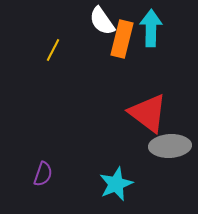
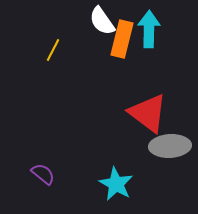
cyan arrow: moved 2 px left, 1 px down
purple semicircle: rotated 70 degrees counterclockwise
cyan star: rotated 20 degrees counterclockwise
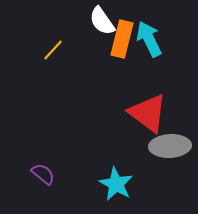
cyan arrow: moved 10 px down; rotated 27 degrees counterclockwise
yellow line: rotated 15 degrees clockwise
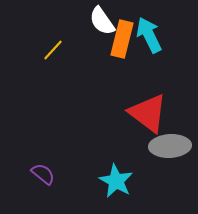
cyan arrow: moved 4 px up
cyan star: moved 3 px up
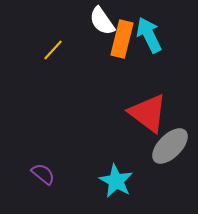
gray ellipse: rotated 42 degrees counterclockwise
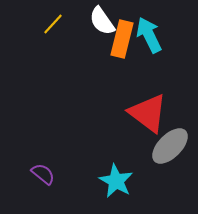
yellow line: moved 26 px up
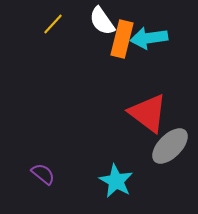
cyan arrow: moved 3 px down; rotated 72 degrees counterclockwise
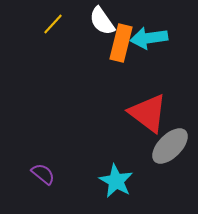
orange rectangle: moved 1 px left, 4 px down
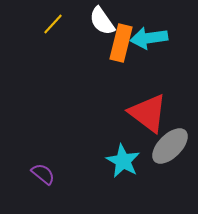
cyan star: moved 7 px right, 20 px up
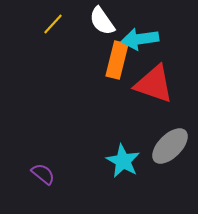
cyan arrow: moved 9 px left, 1 px down
orange rectangle: moved 4 px left, 17 px down
red triangle: moved 6 px right, 29 px up; rotated 18 degrees counterclockwise
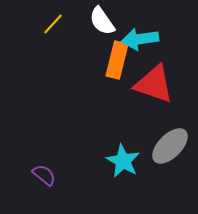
purple semicircle: moved 1 px right, 1 px down
